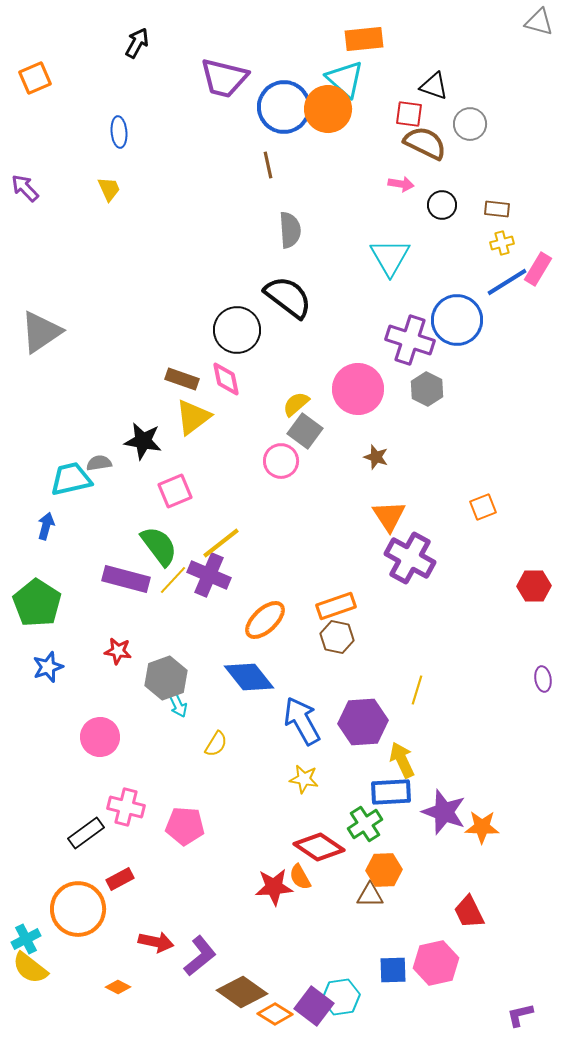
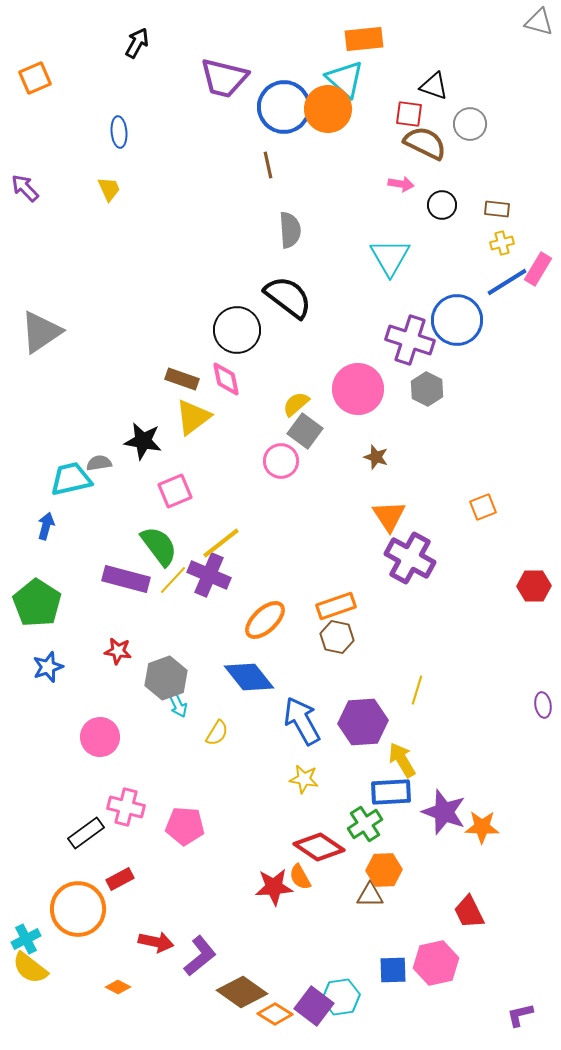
purple ellipse at (543, 679): moved 26 px down
yellow semicircle at (216, 744): moved 1 px right, 11 px up
yellow arrow at (402, 760): rotated 6 degrees counterclockwise
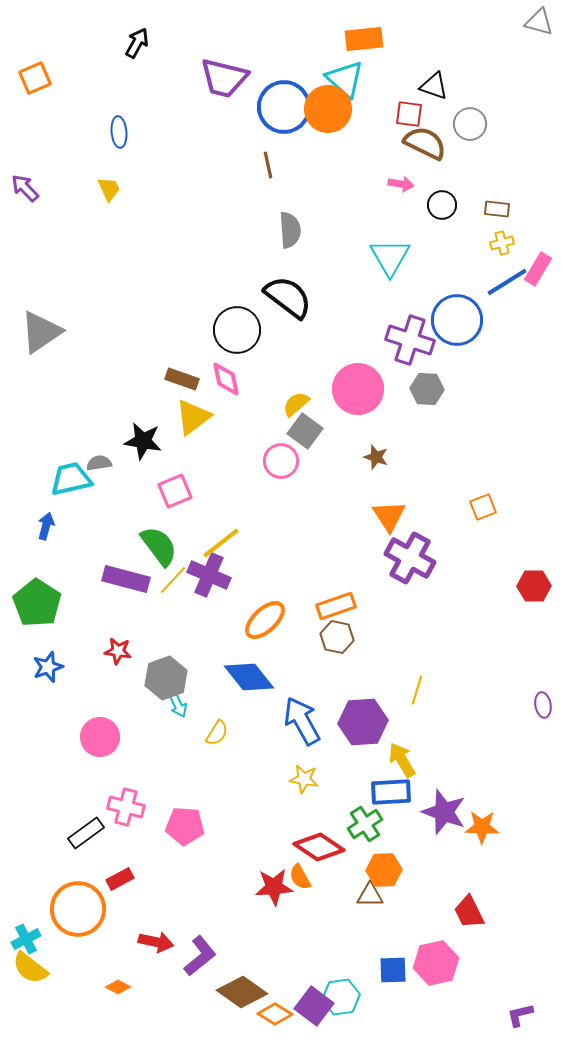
gray hexagon at (427, 389): rotated 24 degrees counterclockwise
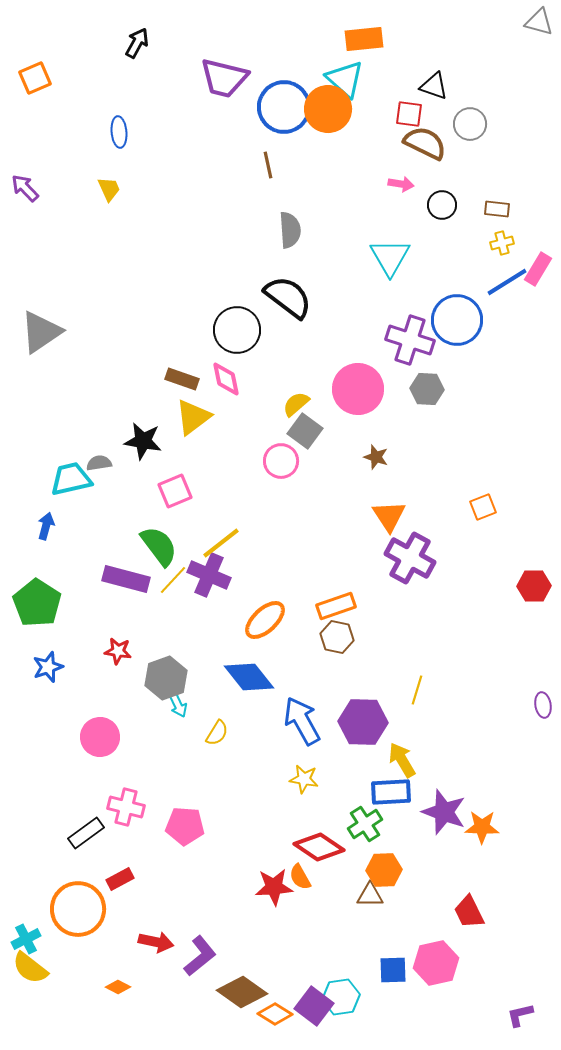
purple hexagon at (363, 722): rotated 6 degrees clockwise
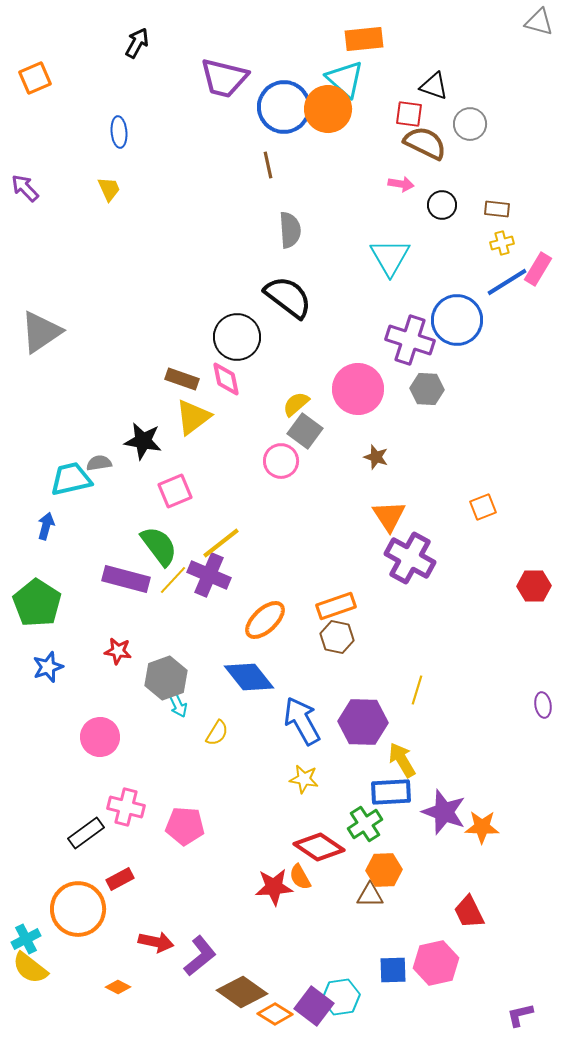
black circle at (237, 330): moved 7 px down
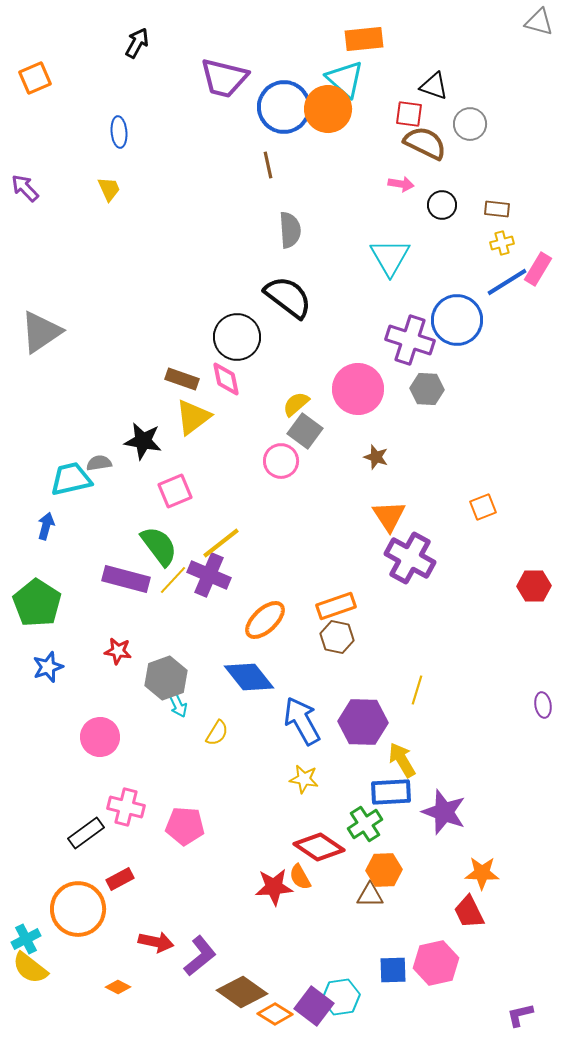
orange star at (482, 827): moved 46 px down
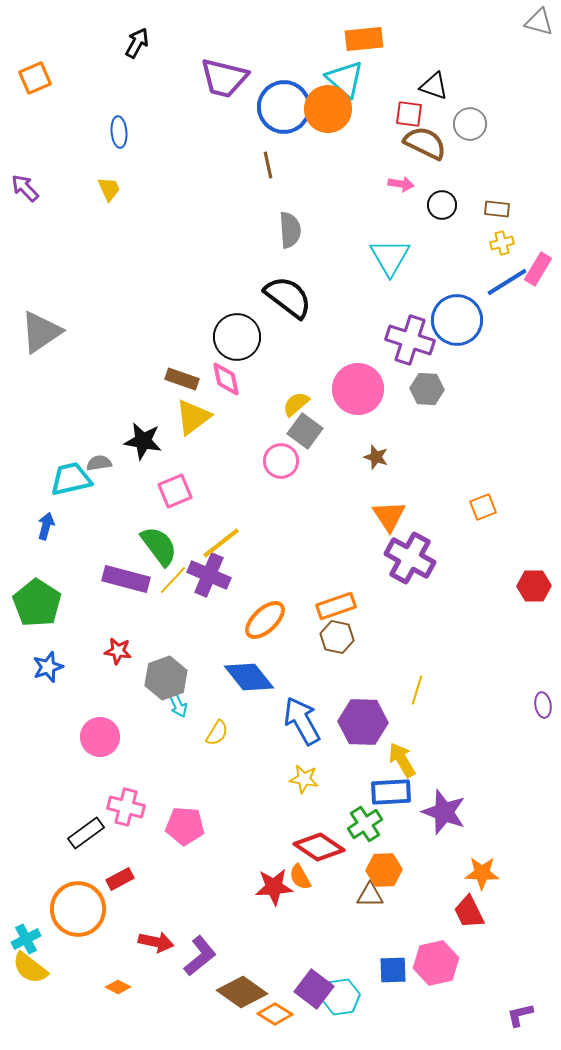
purple square at (314, 1006): moved 17 px up
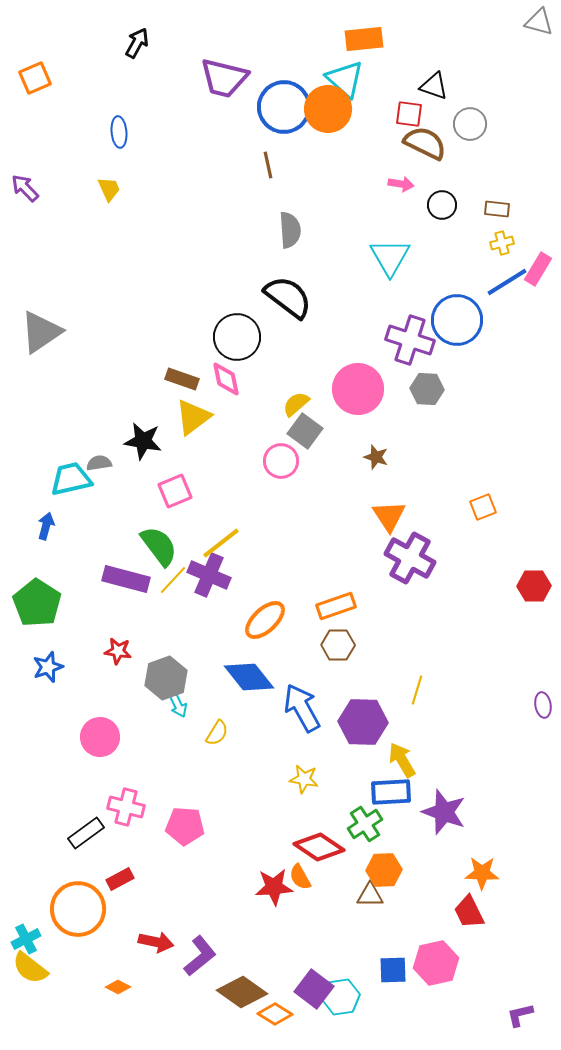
brown hexagon at (337, 637): moved 1 px right, 8 px down; rotated 12 degrees counterclockwise
blue arrow at (302, 721): moved 13 px up
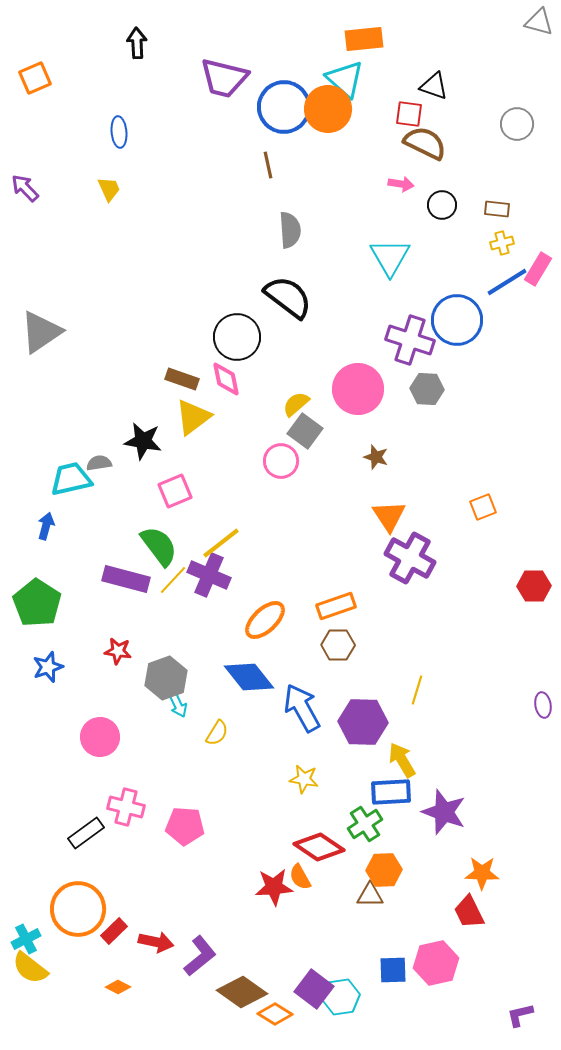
black arrow at (137, 43): rotated 32 degrees counterclockwise
gray circle at (470, 124): moved 47 px right
red rectangle at (120, 879): moved 6 px left, 52 px down; rotated 16 degrees counterclockwise
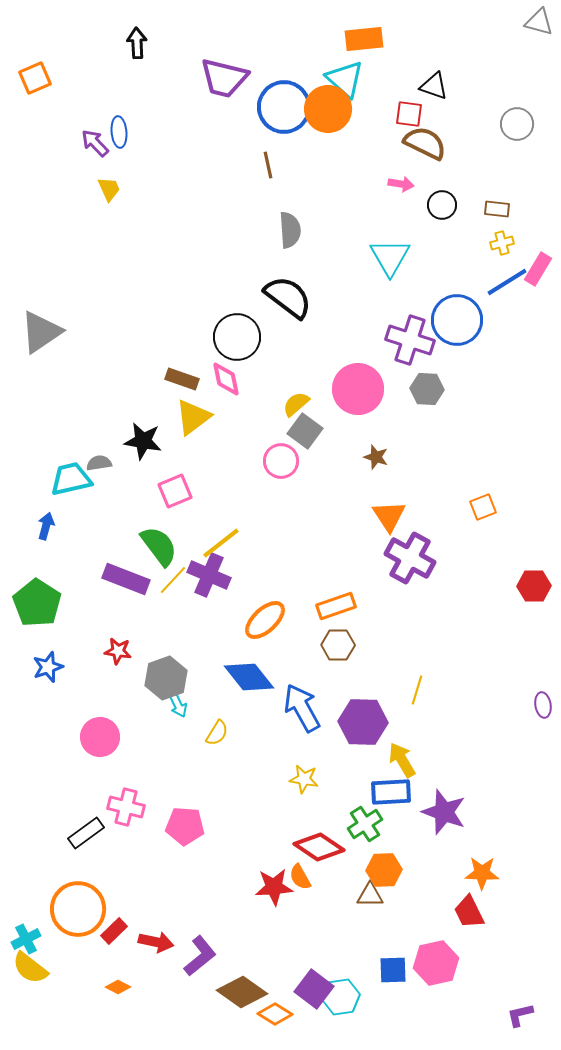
purple arrow at (25, 188): moved 70 px right, 45 px up
purple rectangle at (126, 579): rotated 6 degrees clockwise
